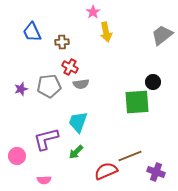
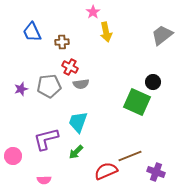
green square: rotated 28 degrees clockwise
pink circle: moved 4 px left
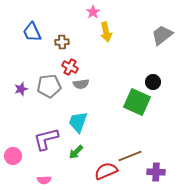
purple cross: rotated 18 degrees counterclockwise
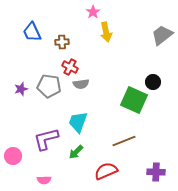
gray pentagon: rotated 15 degrees clockwise
green square: moved 3 px left, 2 px up
brown line: moved 6 px left, 15 px up
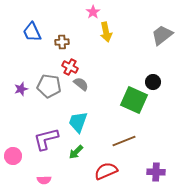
gray semicircle: rotated 133 degrees counterclockwise
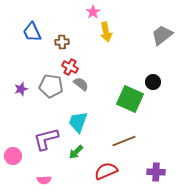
gray pentagon: moved 2 px right
green square: moved 4 px left, 1 px up
